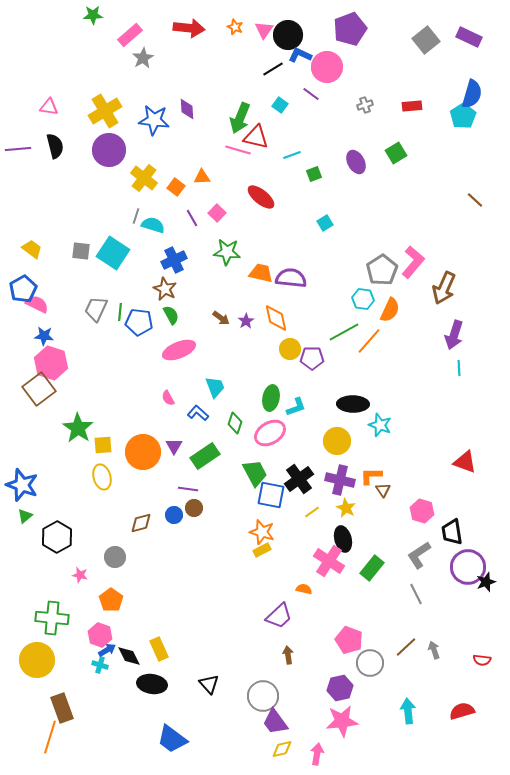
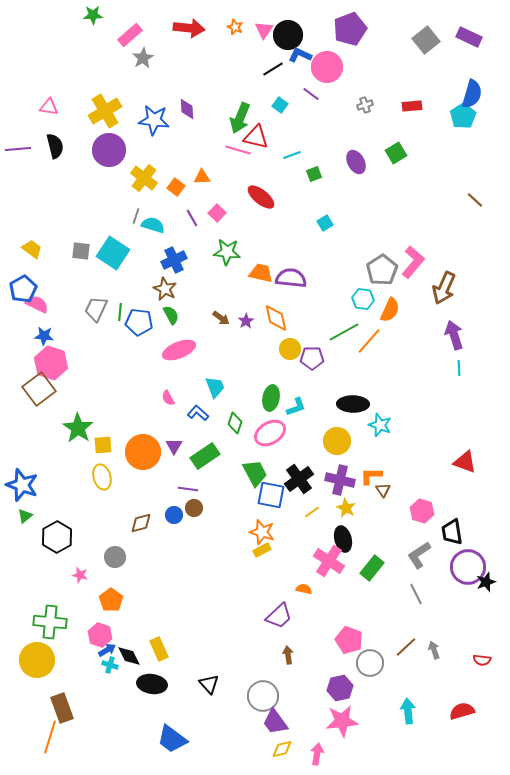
purple arrow at (454, 335): rotated 144 degrees clockwise
green cross at (52, 618): moved 2 px left, 4 px down
cyan cross at (100, 665): moved 10 px right
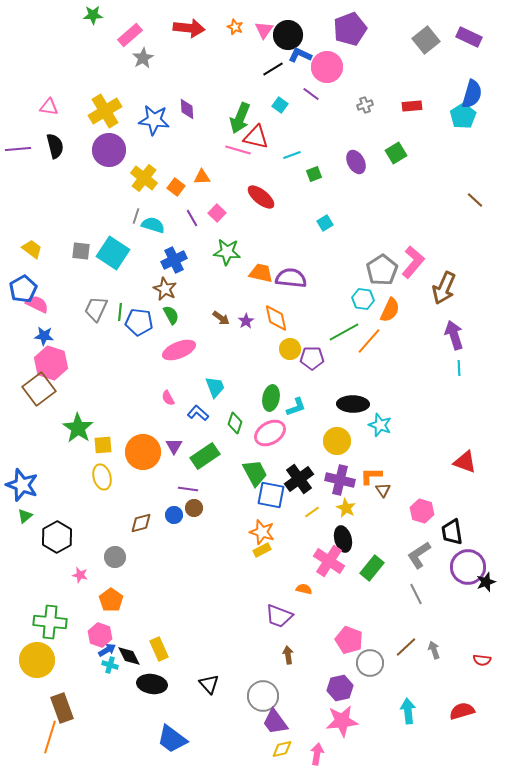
purple trapezoid at (279, 616): rotated 64 degrees clockwise
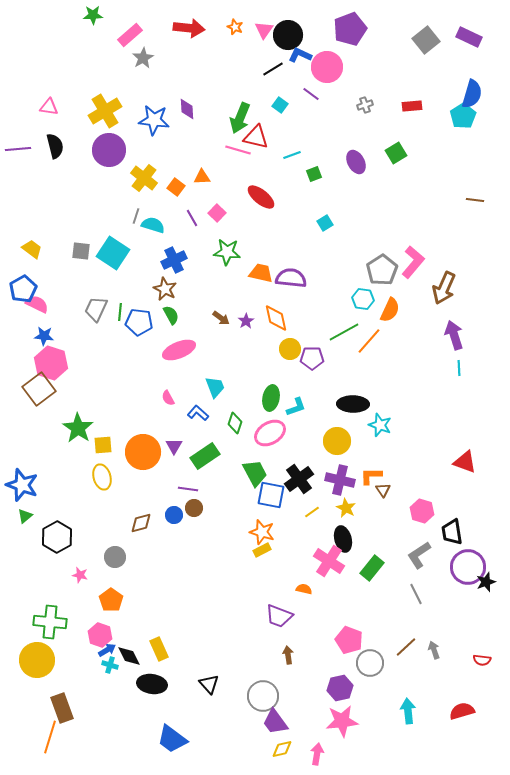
brown line at (475, 200): rotated 36 degrees counterclockwise
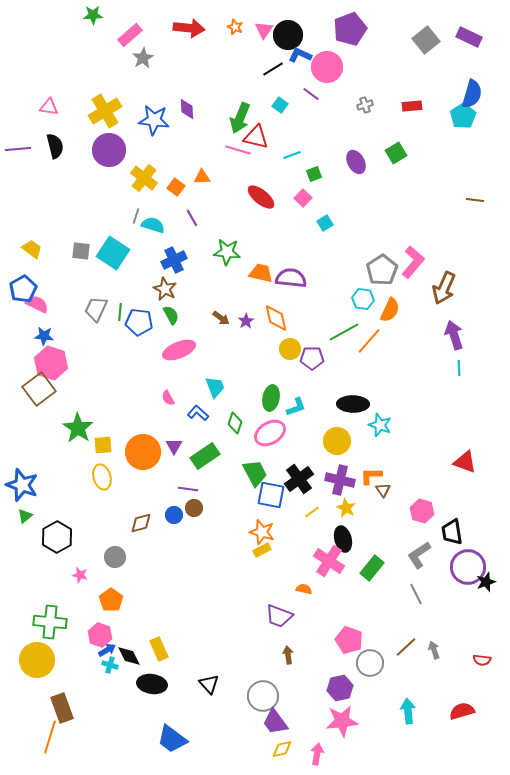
pink square at (217, 213): moved 86 px right, 15 px up
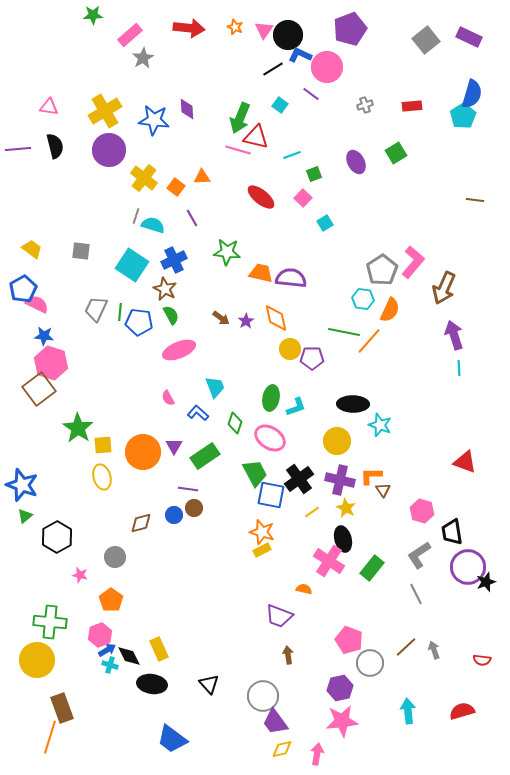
cyan square at (113, 253): moved 19 px right, 12 px down
green line at (344, 332): rotated 40 degrees clockwise
pink ellipse at (270, 433): moved 5 px down; rotated 64 degrees clockwise
pink hexagon at (100, 635): rotated 20 degrees clockwise
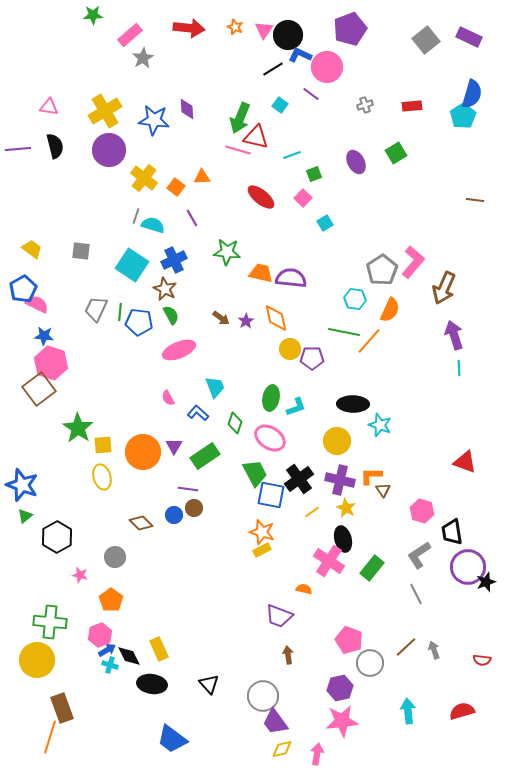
cyan hexagon at (363, 299): moved 8 px left
brown diamond at (141, 523): rotated 60 degrees clockwise
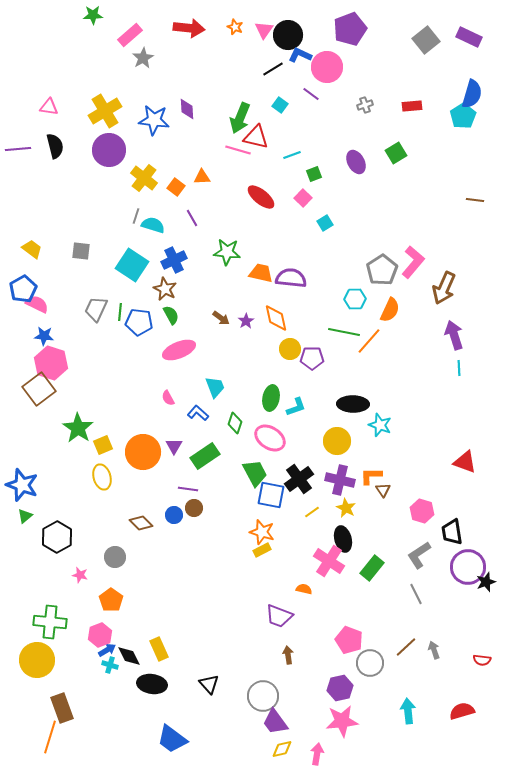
cyan hexagon at (355, 299): rotated 10 degrees counterclockwise
yellow square at (103, 445): rotated 18 degrees counterclockwise
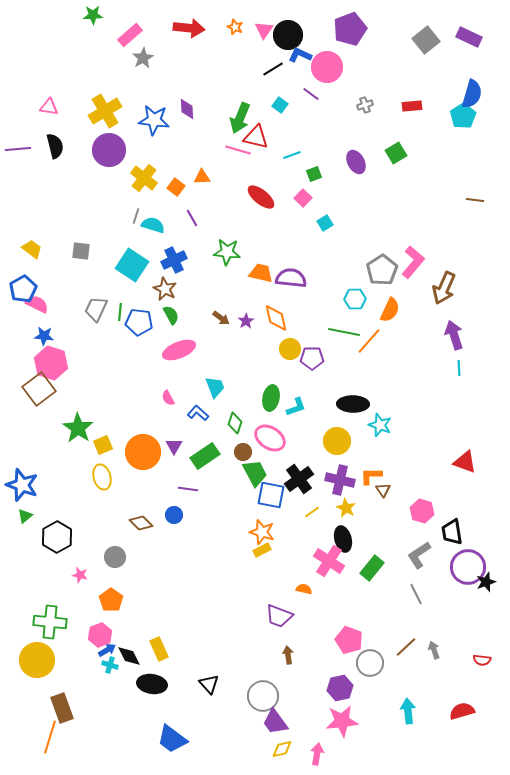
brown circle at (194, 508): moved 49 px right, 56 px up
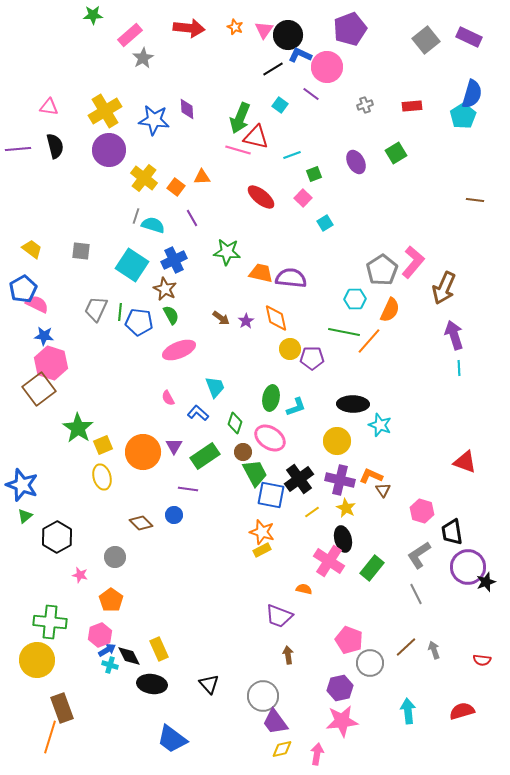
orange L-shape at (371, 476): rotated 25 degrees clockwise
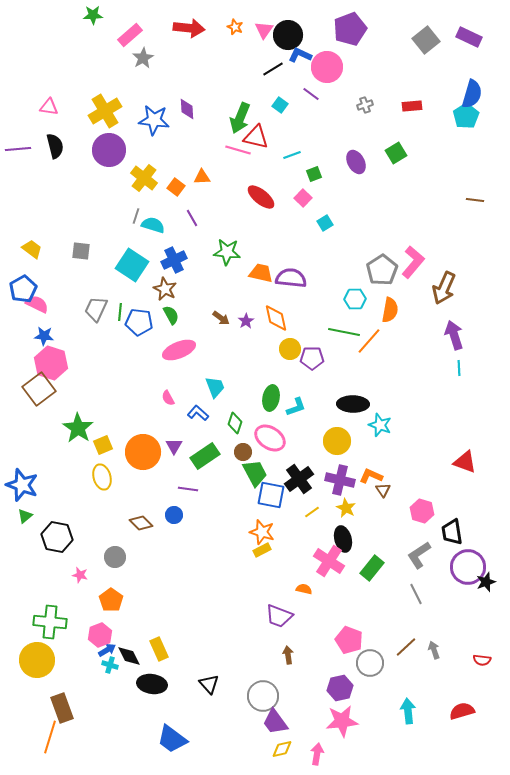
cyan pentagon at (463, 116): moved 3 px right
orange semicircle at (390, 310): rotated 15 degrees counterclockwise
black hexagon at (57, 537): rotated 20 degrees counterclockwise
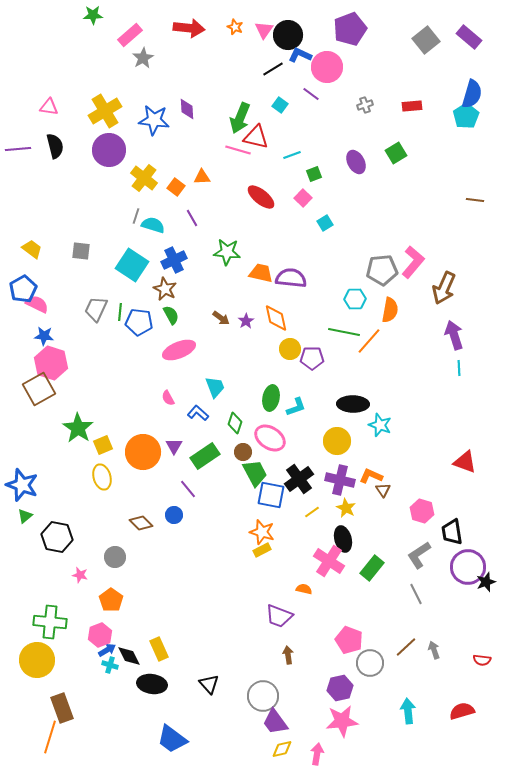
purple rectangle at (469, 37): rotated 15 degrees clockwise
gray pentagon at (382, 270): rotated 28 degrees clockwise
brown square at (39, 389): rotated 8 degrees clockwise
purple line at (188, 489): rotated 42 degrees clockwise
